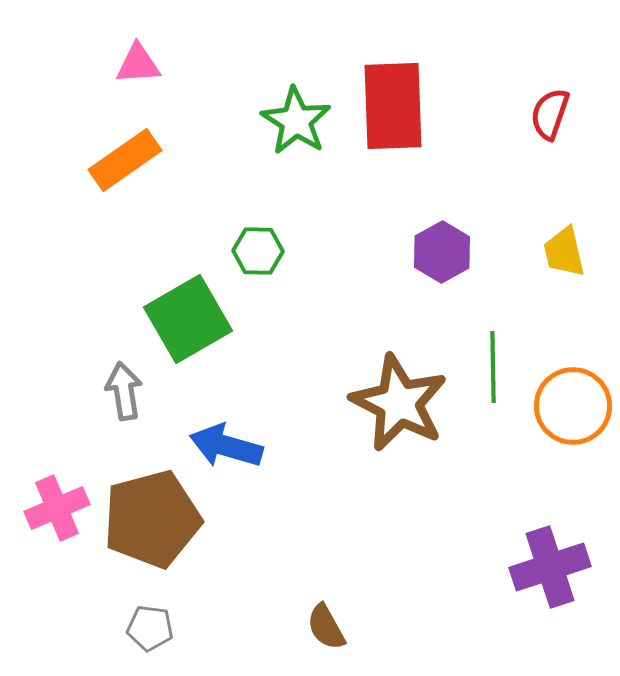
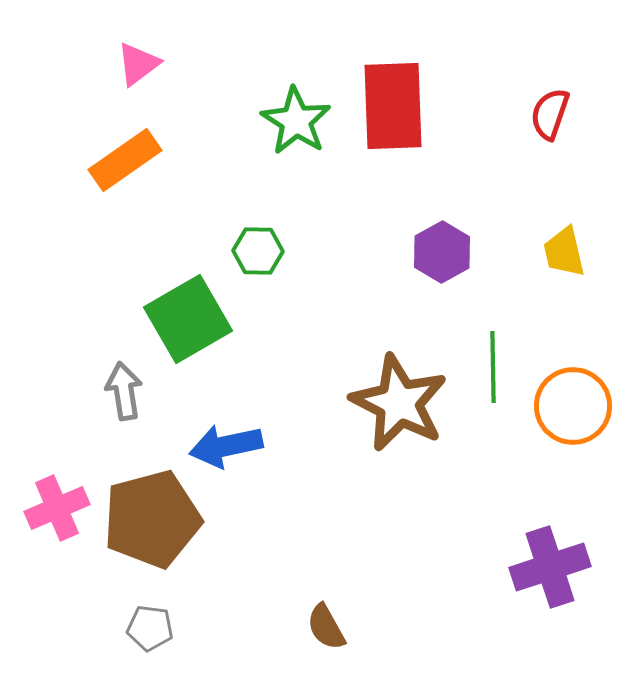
pink triangle: rotated 33 degrees counterclockwise
blue arrow: rotated 28 degrees counterclockwise
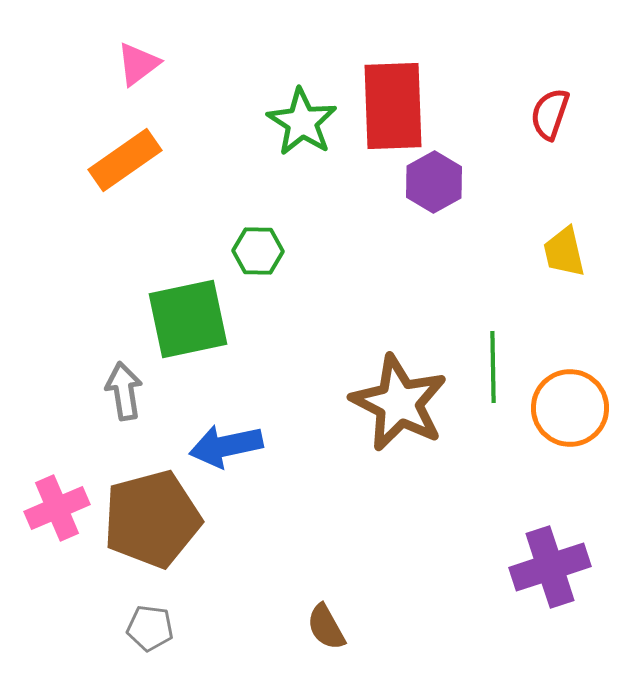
green star: moved 6 px right, 1 px down
purple hexagon: moved 8 px left, 70 px up
green square: rotated 18 degrees clockwise
orange circle: moved 3 px left, 2 px down
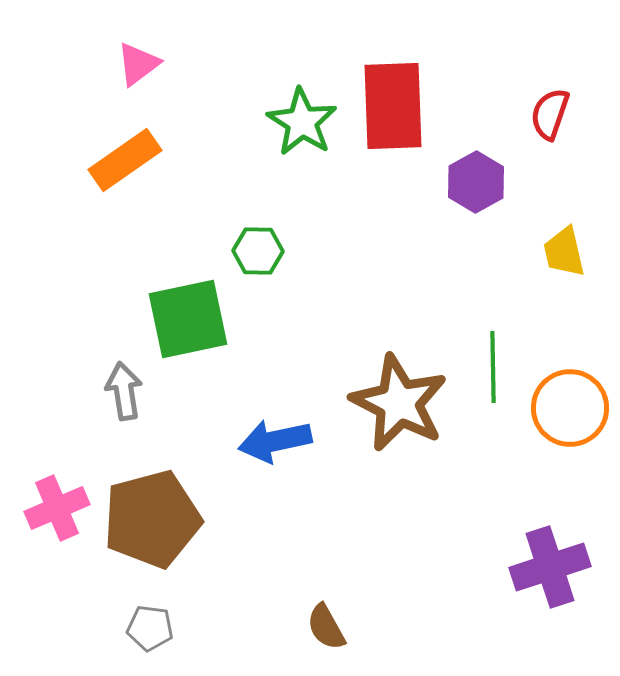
purple hexagon: moved 42 px right
blue arrow: moved 49 px right, 5 px up
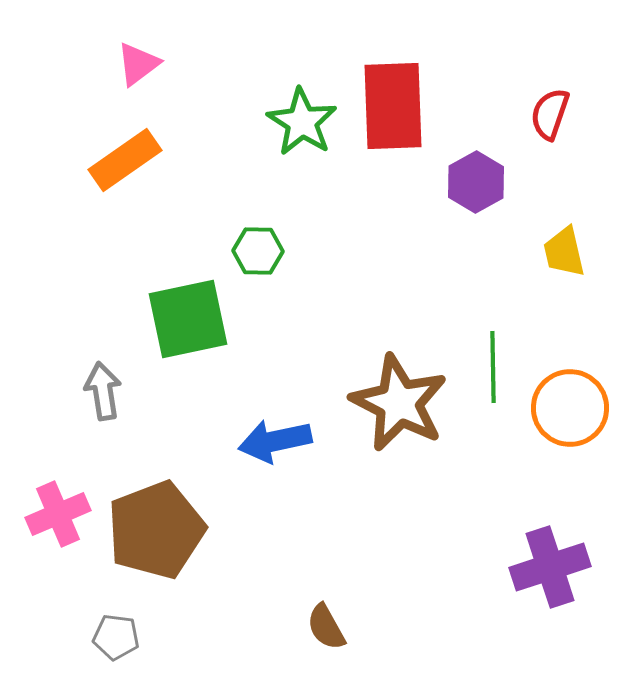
gray arrow: moved 21 px left
pink cross: moved 1 px right, 6 px down
brown pentagon: moved 4 px right, 11 px down; rotated 6 degrees counterclockwise
gray pentagon: moved 34 px left, 9 px down
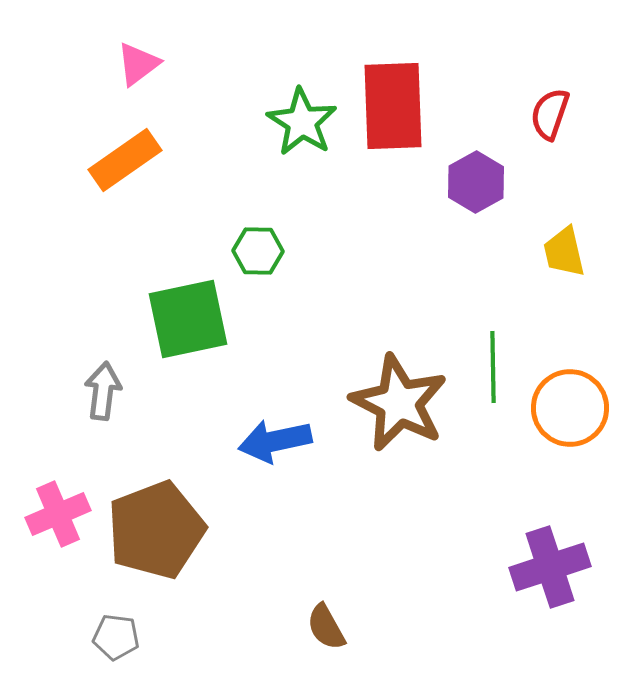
gray arrow: rotated 16 degrees clockwise
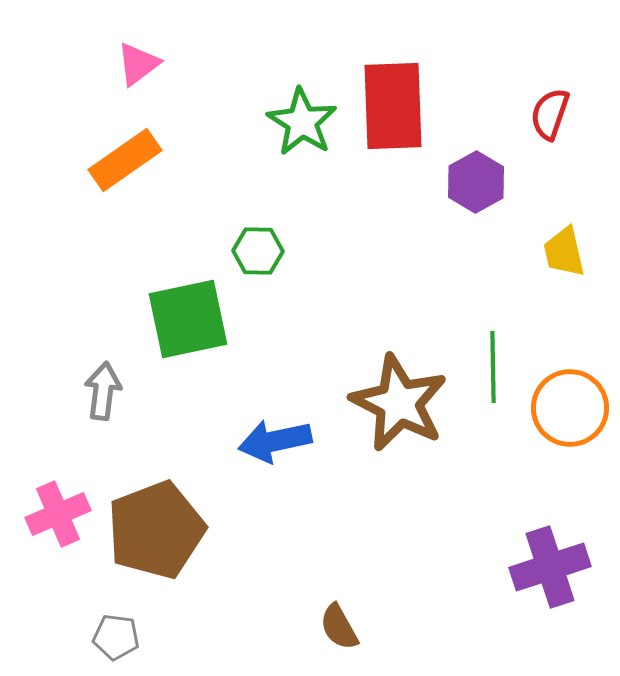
brown semicircle: moved 13 px right
